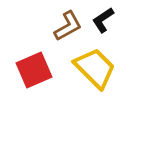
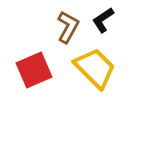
brown L-shape: moved 1 px down; rotated 32 degrees counterclockwise
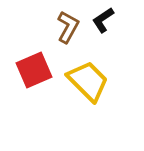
yellow trapezoid: moved 7 px left, 13 px down
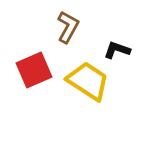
black L-shape: moved 14 px right, 30 px down; rotated 52 degrees clockwise
yellow trapezoid: rotated 12 degrees counterclockwise
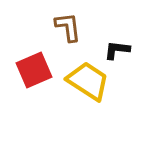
brown L-shape: rotated 36 degrees counterclockwise
black L-shape: rotated 12 degrees counterclockwise
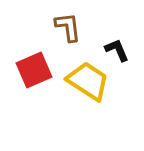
black L-shape: rotated 60 degrees clockwise
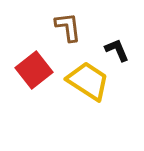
red square: rotated 15 degrees counterclockwise
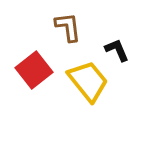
yellow trapezoid: rotated 18 degrees clockwise
